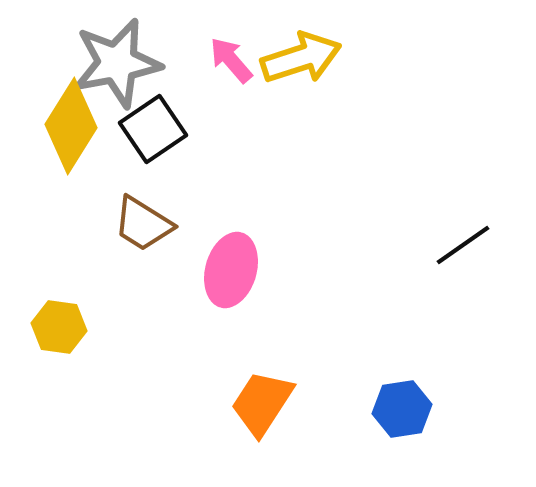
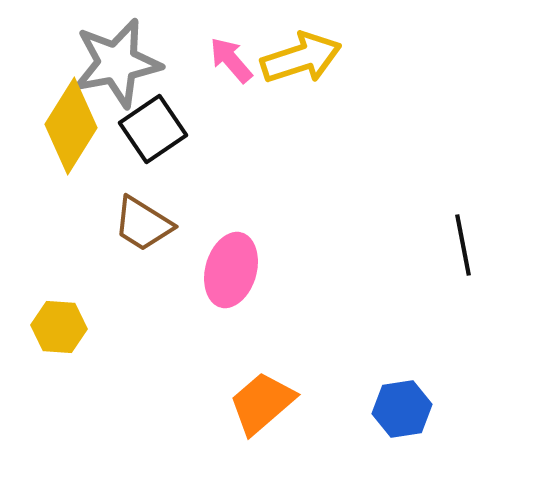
black line: rotated 66 degrees counterclockwise
yellow hexagon: rotated 4 degrees counterclockwise
orange trapezoid: rotated 16 degrees clockwise
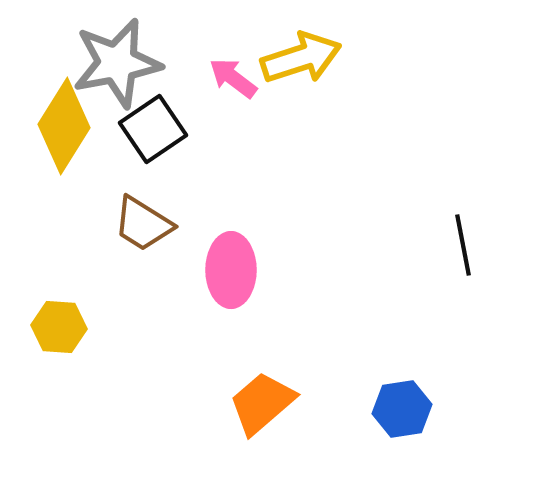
pink arrow: moved 2 px right, 18 px down; rotated 12 degrees counterclockwise
yellow diamond: moved 7 px left
pink ellipse: rotated 16 degrees counterclockwise
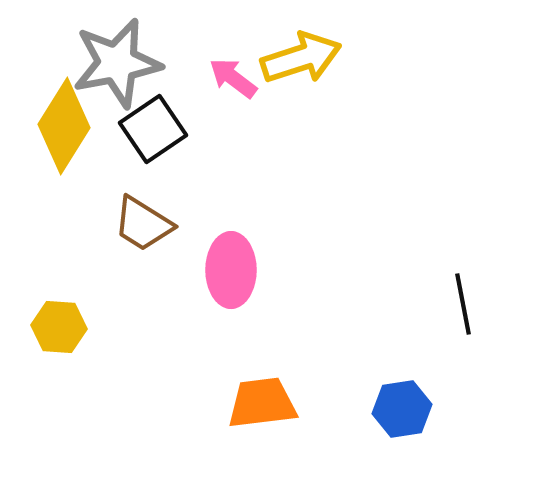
black line: moved 59 px down
orange trapezoid: rotated 34 degrees clockwise
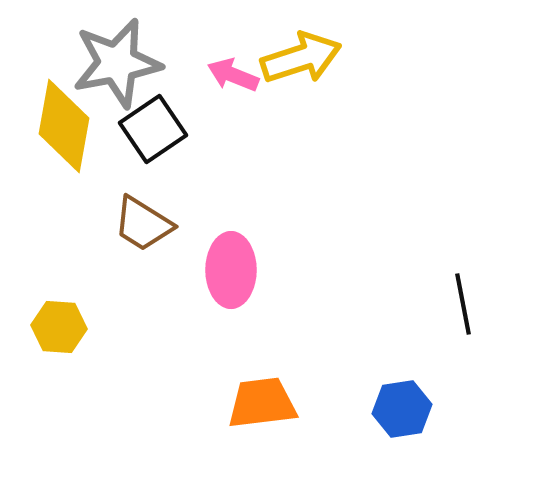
pink arrow: moved 3 px up; rotated 15 degrees counterclockwise
yellow diamond: rotated 22 degrees counterclockwise
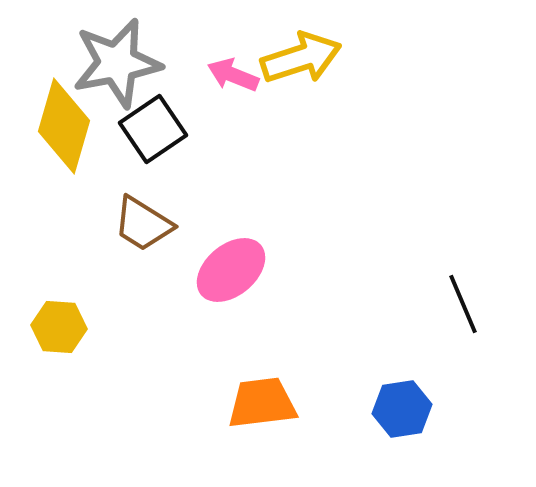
yellow diamond: rotated 6 degrees clockwise
pink ellipse: rotated 50 degrees clockwise
black line: rotated 12 degrees counterclockwise
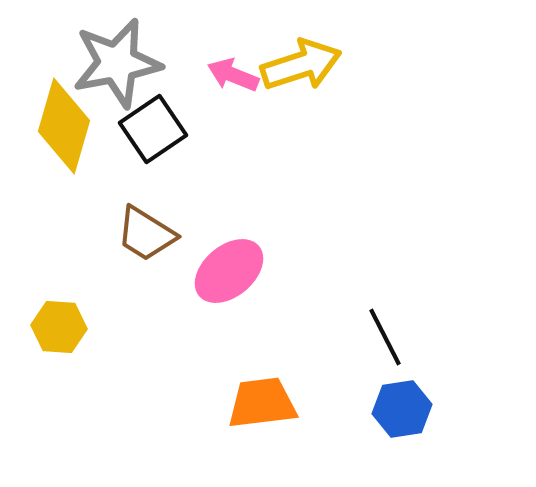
yellow arrow: moved 7 px down
brown trapezoid: moved 3 px right, 10 px down
pink ellipse: moved 2 px left, 1 px down
black line: moved 78 px left, 33 px down; rotated 4 degrees counterclockwise
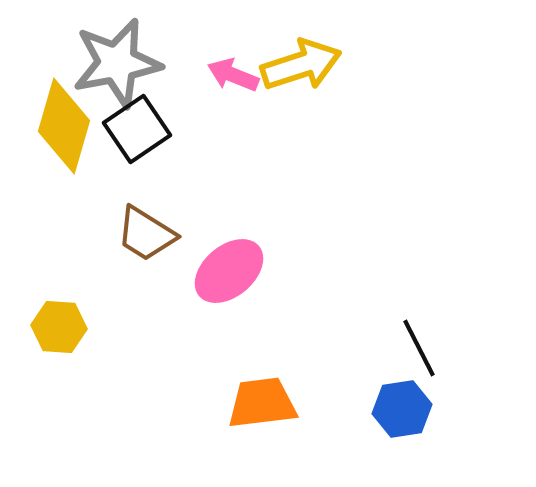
black square: moved 16 px left
black line: moved 34 px right, 11 px down
